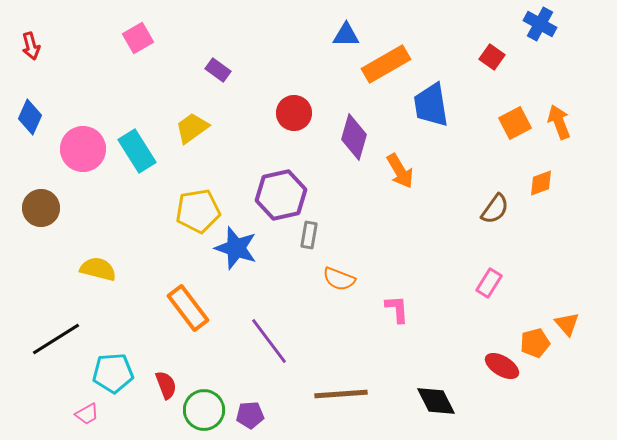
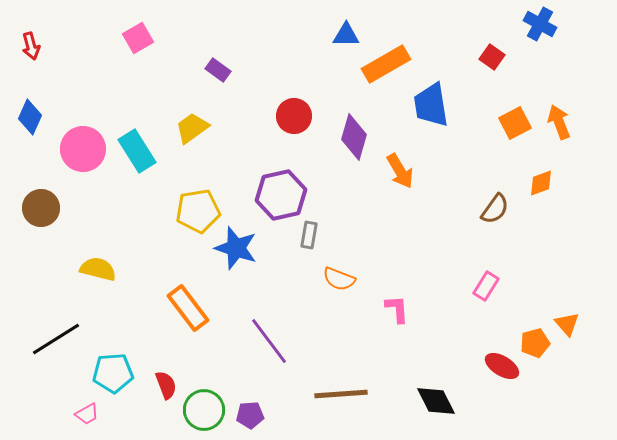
red circle at (294, 113): moved 3 px down
pink rectangle at (489, 283): moved 3 px left, 3 px down
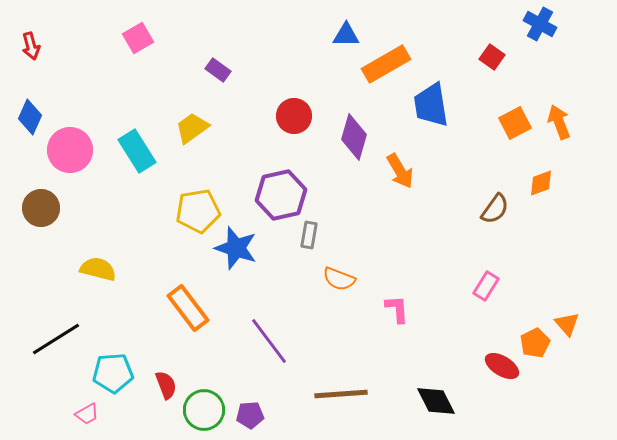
pink circle at (83, 149): moved 13 px left, 1 px down
orange pentagon at (535, 343): rotated 12 degrees counterclockwise
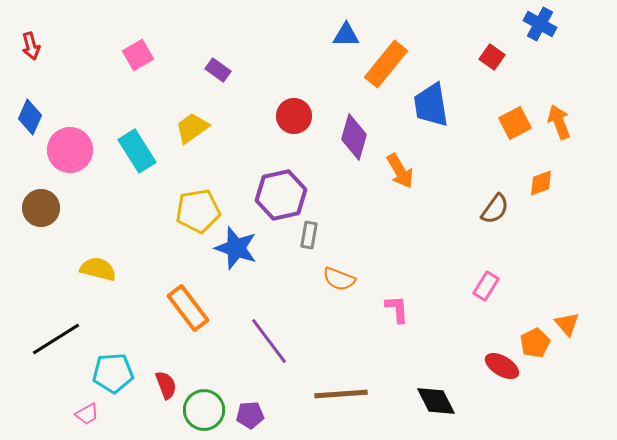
pink square at (138, 38): moved 17 px down
orange rectangle at (386, 64): rotated 21 degrees counterclockwise
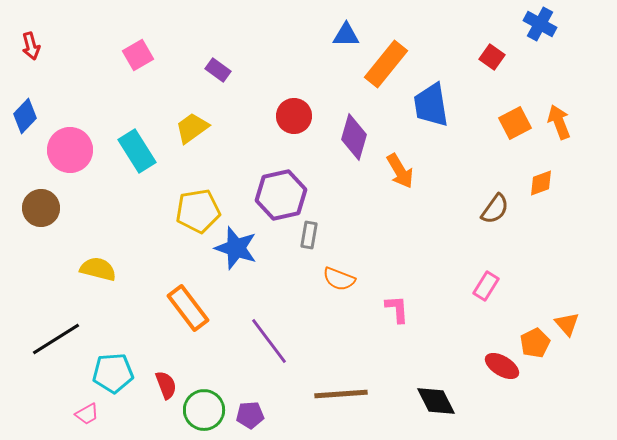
blue diamond at (30, 117): moved 5 px left, 1 px up; rotated 20 degrees clockwise
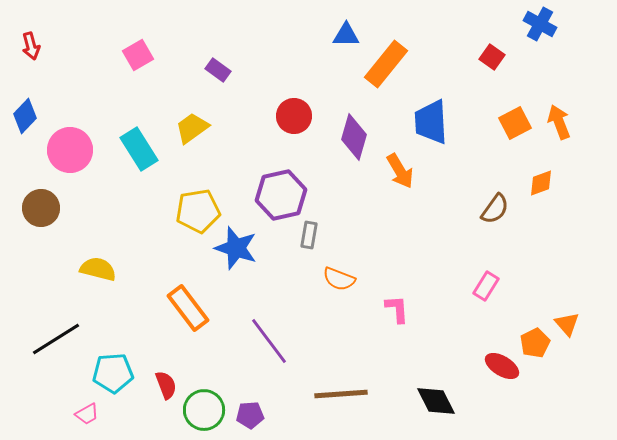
blue trapezoid at (431, 105): moved 17 px down; rotated 6 degrees clockwise
cyan rectangle at (137, 151): moved 2 px right, 2 px up
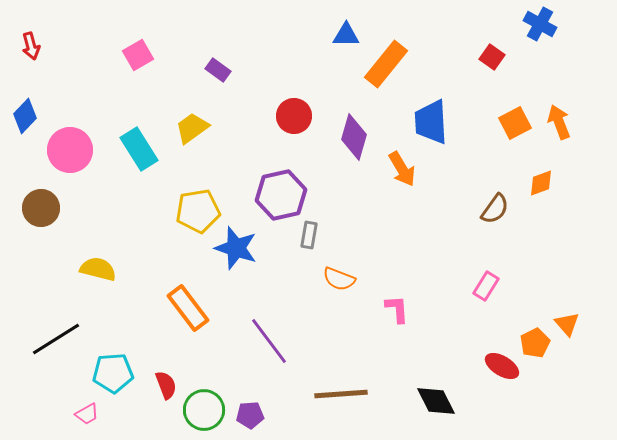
orange arrow at (400, 171): moved 2 px right, 2 px up
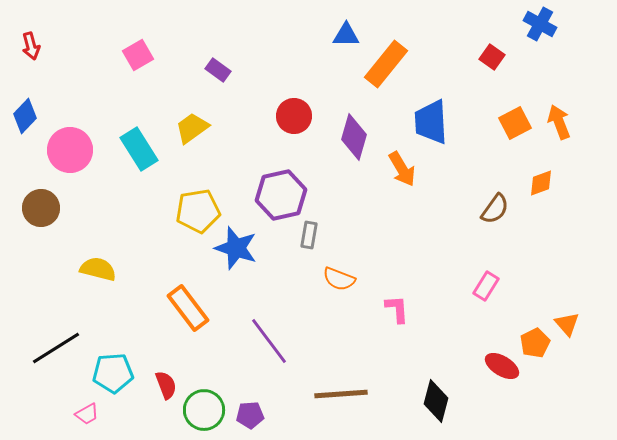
black line at (56, 339): moved 9 px down
black diamond at (436, 401): rotated 42 degrees clockwise
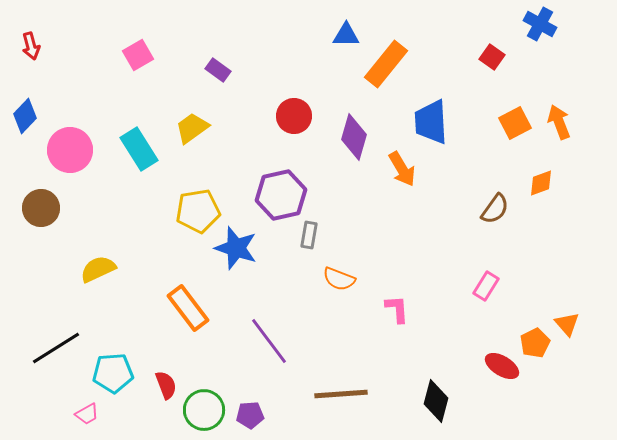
yellow semicircle at (98, 269): rotated 39 degrees counterclockwise
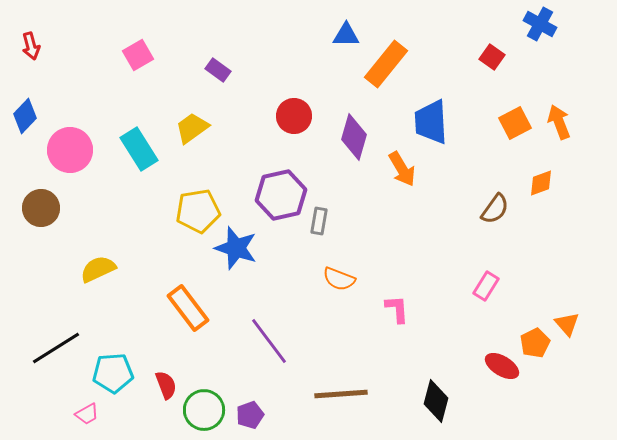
gray rectangle at (309, 235): moved 10 px right, 14 px up
purple pentagon at (250, 415): rotated 16 degrees counterclockwise
